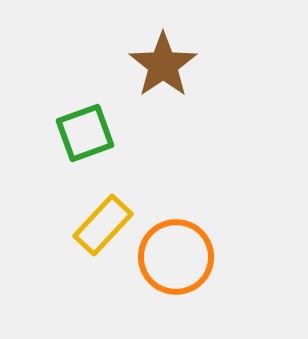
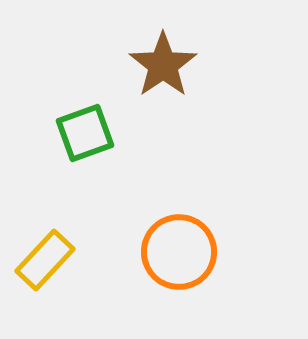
yellow rectangle: moved 58 px left, 35 px down
orange circle: moved 3 px right, 5 px up
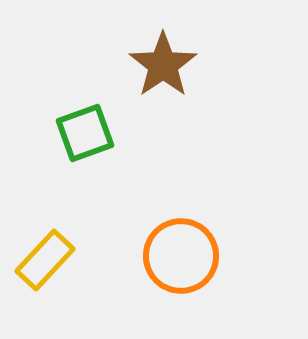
orange circle: moved 2 px right, 4 px down
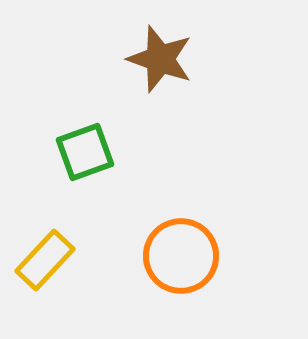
brown star: moved 3 px left, 6 px up; rotated 18 degrees counterclockwise
green square: moved 19 px down
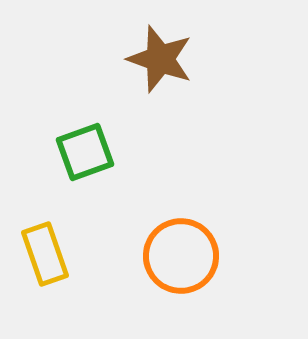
yellow rectangle: moved 6 px up; rotated 62 degrees counterclockwise
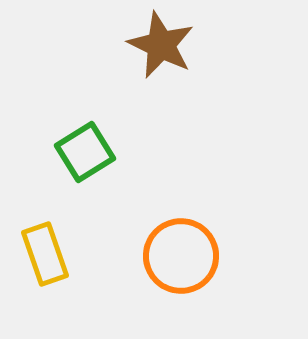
brown star: moved 1 px right, 14 px up; rotated 6 degrees clockwise
green square: rotated 12 degrees counterclockwise
